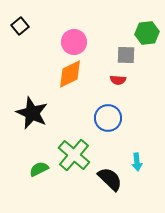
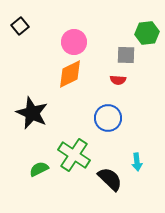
green cross: rotated 8 degrees counterclockwise
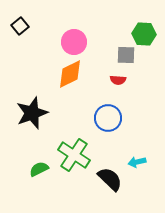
green hexagon: moved 3 px left, 1 px down; rotated 10 degrees clockwise
black star: rotated 28 degrees clockwise
cyan arrow: rotated 84 degrees clockwise
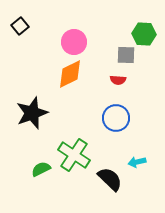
blue circle: moved 8 px right
green semicircle: moved 2 px right
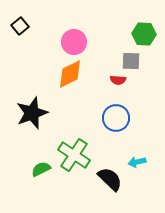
gray square: moved 5 px right, 6 px down
